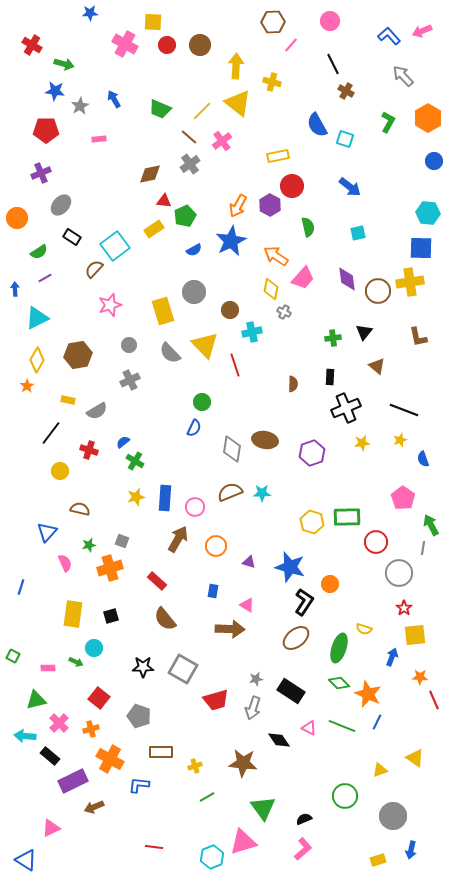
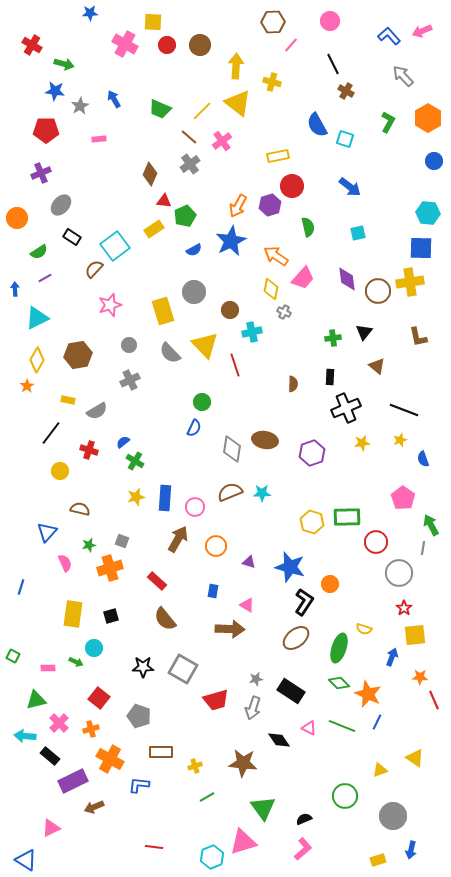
brown diamond at (150, 174): rotated 55 degrees counterclockwise
purple hexagon at (270, 205): rotated 15 degrees clockwise
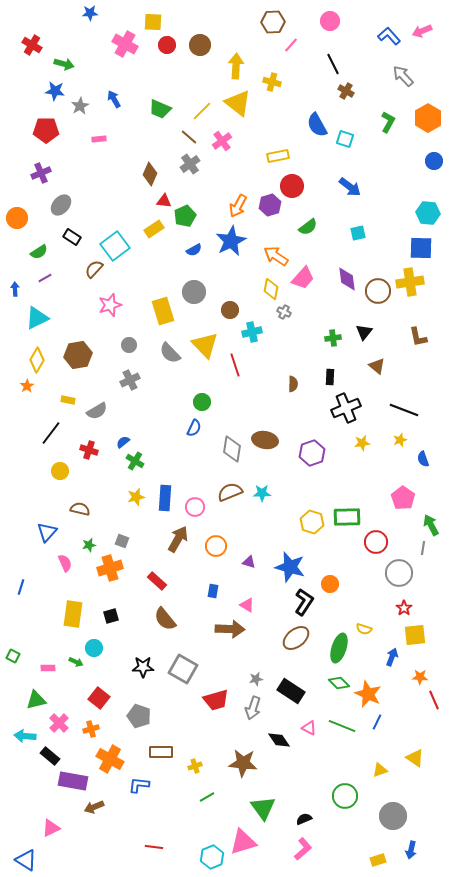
green semicircle at (308, 227): rotated 66 degrees clockwise
purple rectangle at (73, 781): rotated 36 degrees clockwise
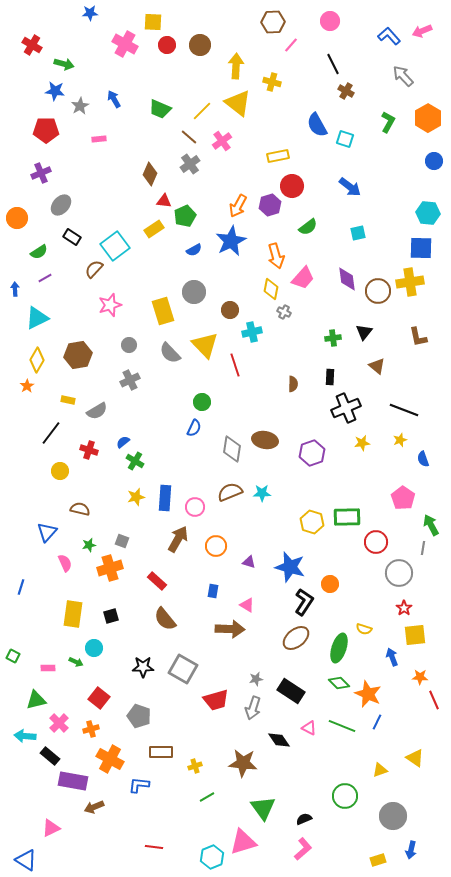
orange arrow at (276, 256): rotated 140 degrees counterclockwise
blue arrow at (392, 657): rotated 42 degrees counterclockwise
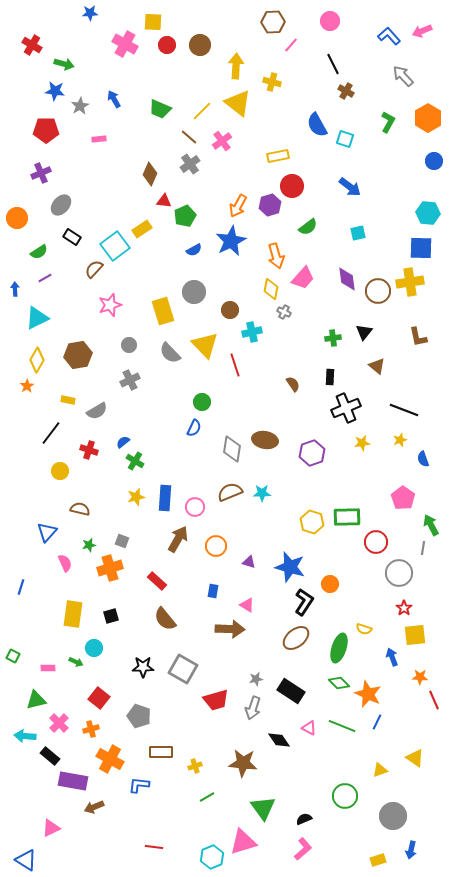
yellow rectangle at (154, 229): moved 12 px left
brown semicircle at (293, 384): rotated 35 degrees counterclockwise
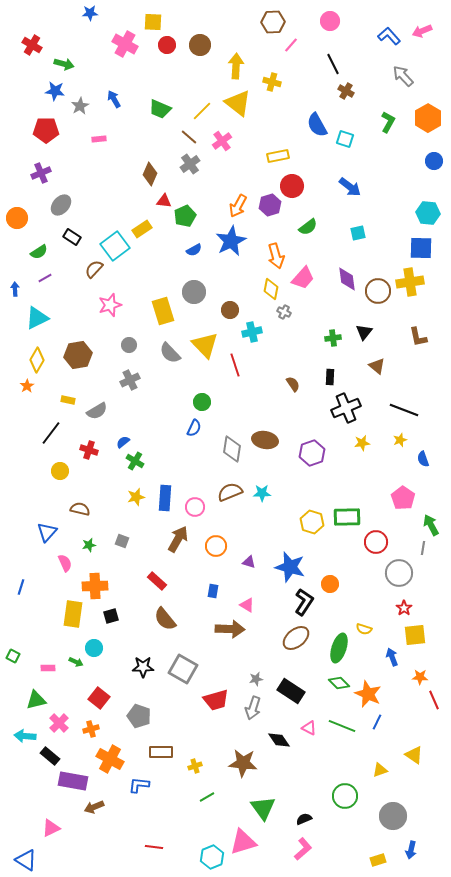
orange cross at (110, 568): moved 15 px left, 18 px down; rotated 15 degrees clockwise
yellow triangle at (415, 758): moved 1 px left, 3 px up
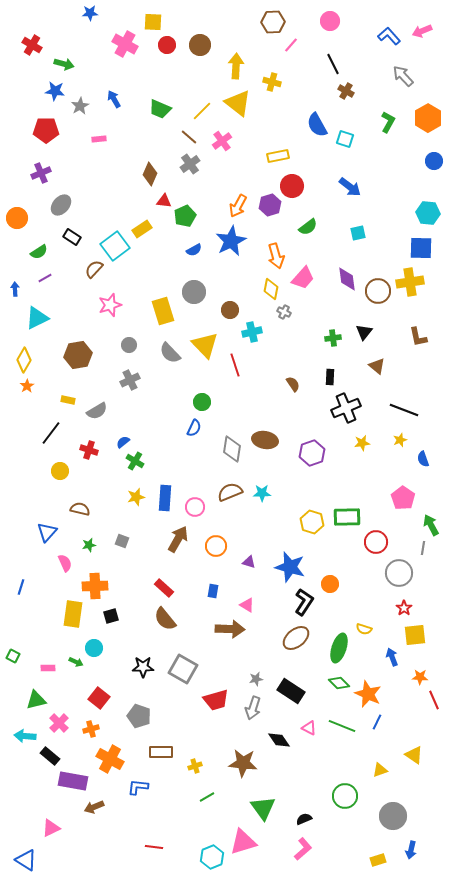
yellow diamond at (37, 360): moved 13 px left
red rectangle at (157, 581): moved 7 px right, 7 px down
blue L-shape at (139, 785): moved 1 px left, 2 px down
